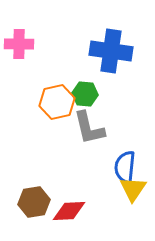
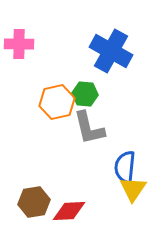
blue cross: rotated 21 degrees clockwise
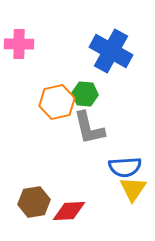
blue semicircle: rotated 100 degrees counterclockwise
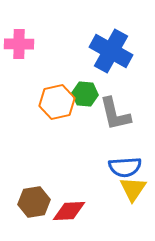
gray L-shape: moved 26 px right, 14 px up
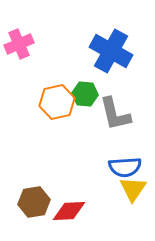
pink cross: rotated 24 degrees counterclockwise
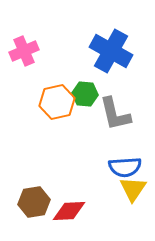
pink cross: moved 5 px right, 7 px down
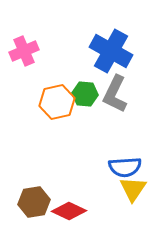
gray L-shape: moved 20 px up; rotated 39 degrees clockwise
red diamond: rotated 28 degrees clockwise
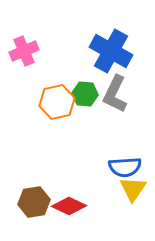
red diamond: moved 5 px up
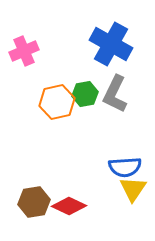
blue cross: moved 7 px up
green hexagon: rotated 15 degrees counterclockwise
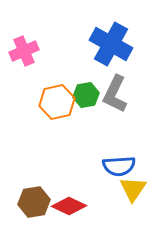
green hexagon: moved 1 px right, 1 px down
blue semicircle: moved 6 px left, 1 px up
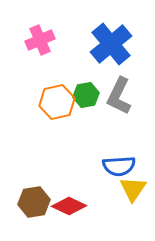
blue cross: rotated 21 degrees clockwise
pink cross: moved 16 px right, 11 px up
gray L-shape: moved 4 px right, 2 px down
